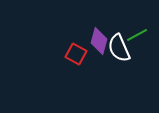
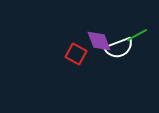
purple diamond: rotated 36 degrees counterclockwise
white semicircle: rotated 88 degrees counterclockwise
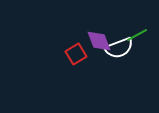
red square: rotated 30 degrees clockwise
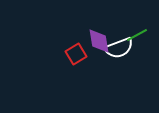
purple diamond: rotated 12 degrees clockwise
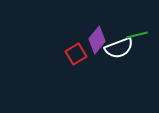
green line: rotated 15 degrees clockwise
purple diamond: moved 2 px left, 1 px up; rotated 48 degrees clockwise
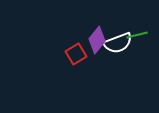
white semicircle: moved 1 px left, 5 px up
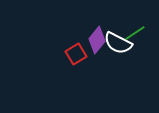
green line: moved 2 px left, 2 px up; rotated 20 degrees counterclockwise
white semicircle: rotated 48 degrees clockwise
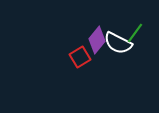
green line: rotated 20 degrees counterclockwise
red square: moved 4 px right, 3 px down
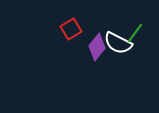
purple diamond: moved 7 px down
red square: moved 9 px left, 28 px up
